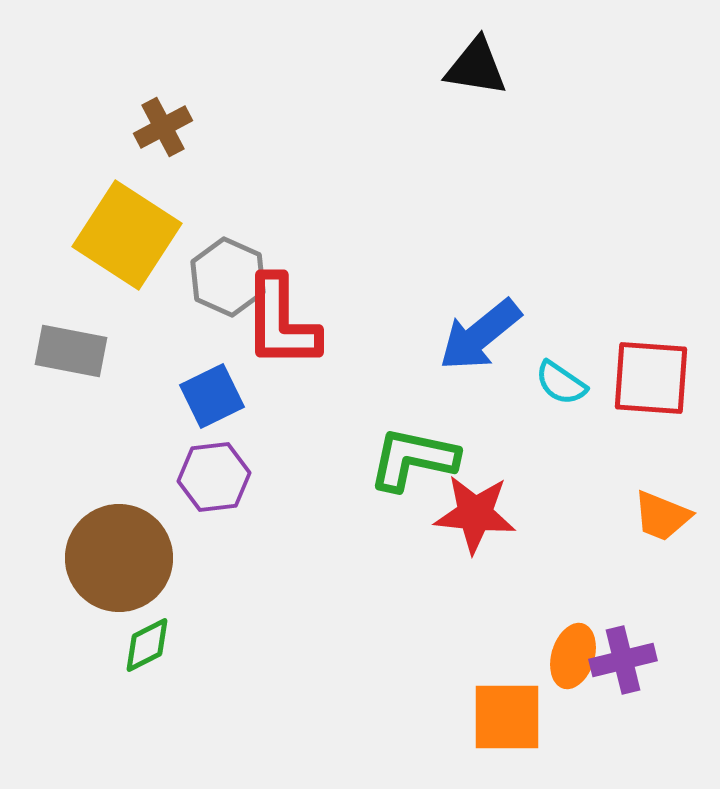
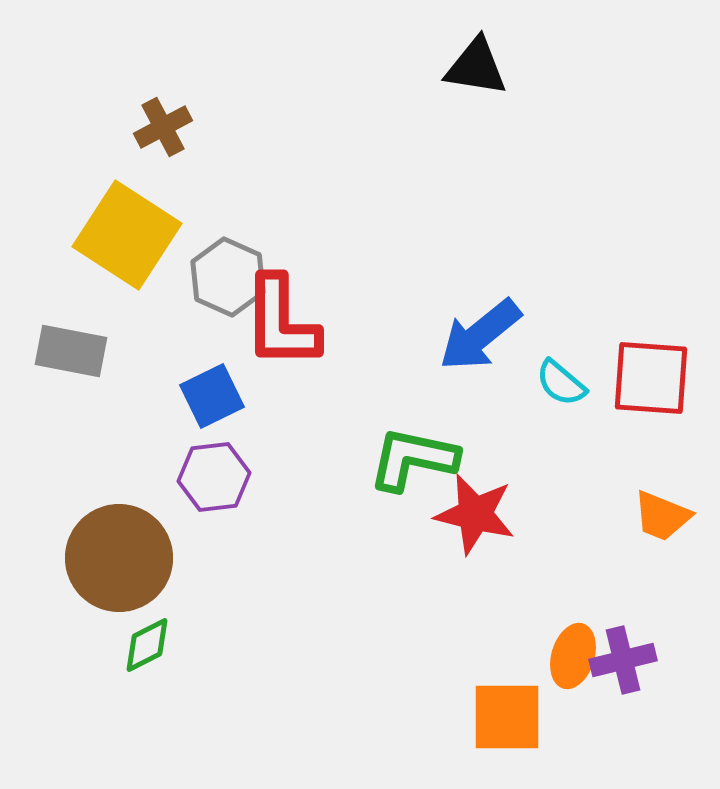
cyan semicircle: rotated 6 degrees clockwise
red star: rotated 8 degrees clockwise
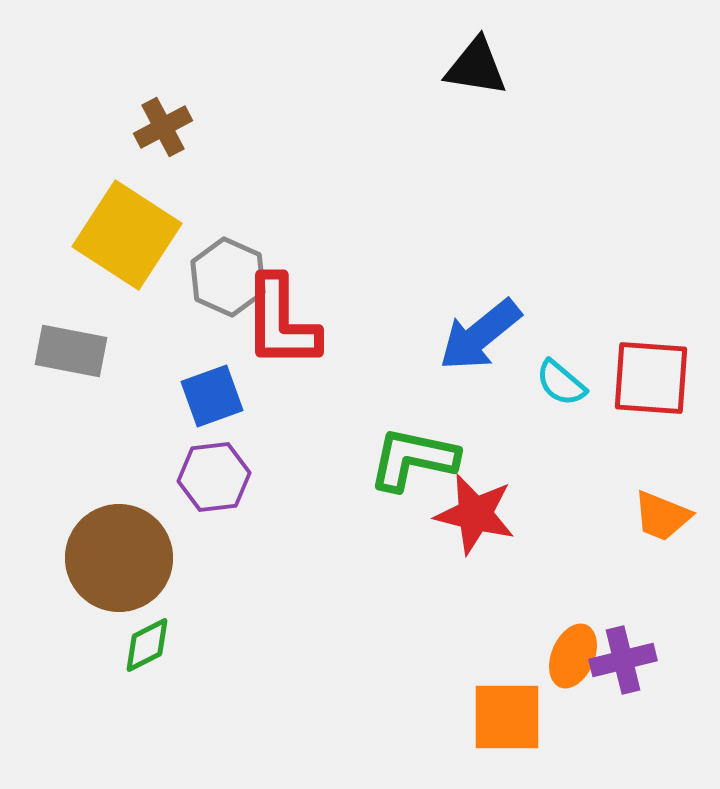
blue square: rotated 6 degrees clockwise
orange ellipse: rotated 6 degrees clockwise
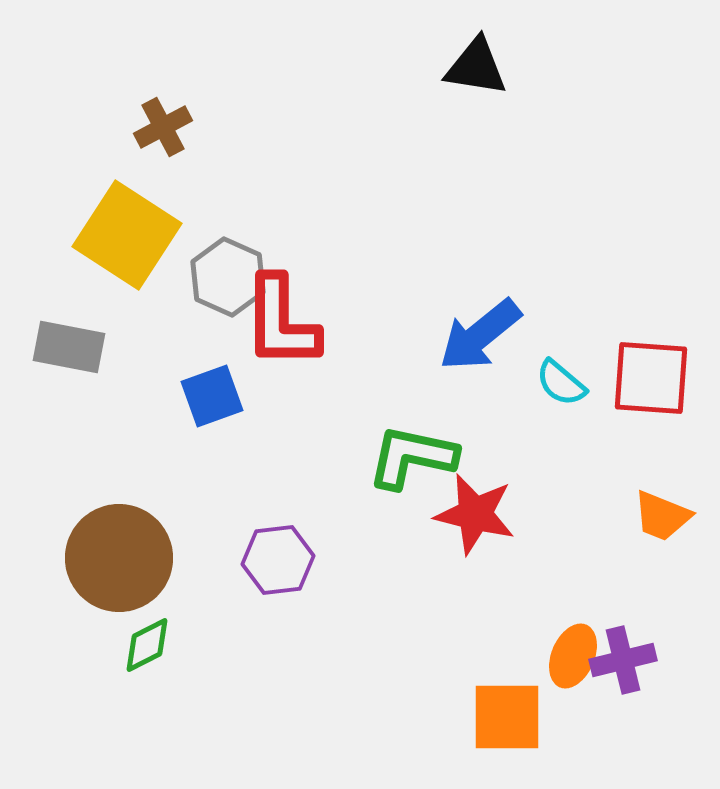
gray rectangle: moved 2 px left, 4 px up
green L-shape: moved 1 px left, 2 px up
purple hexagon: moved 64 px right, 83 px down
